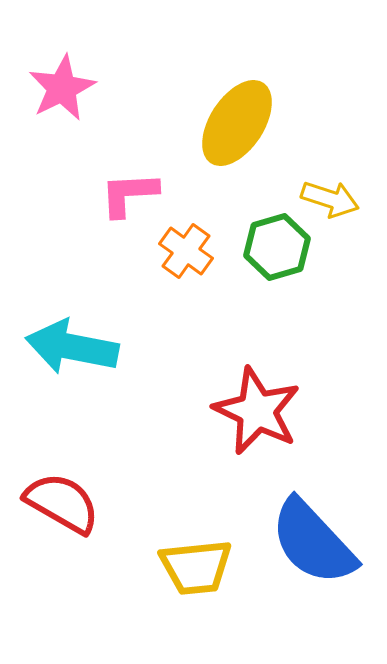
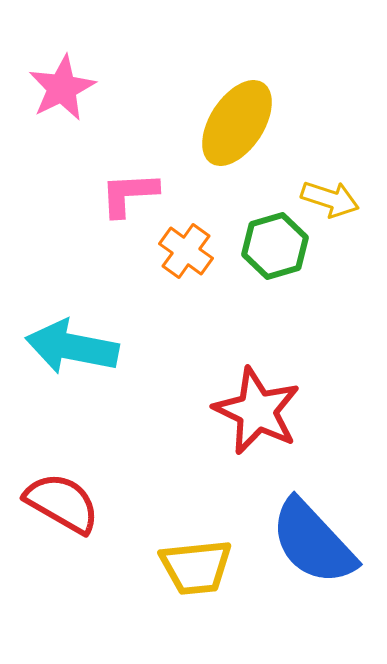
green hexagon: moved 2 px left, 1 px up
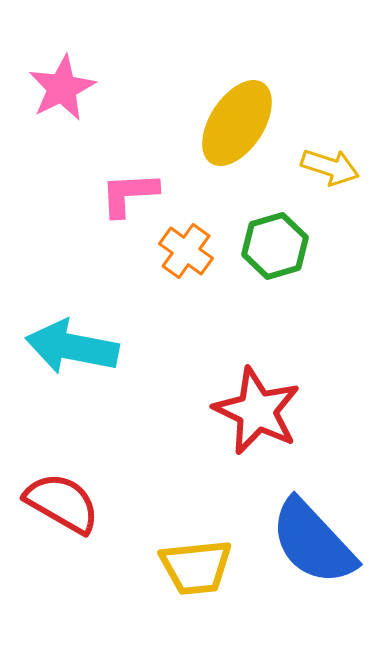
yellow arrow: moved 32 px up
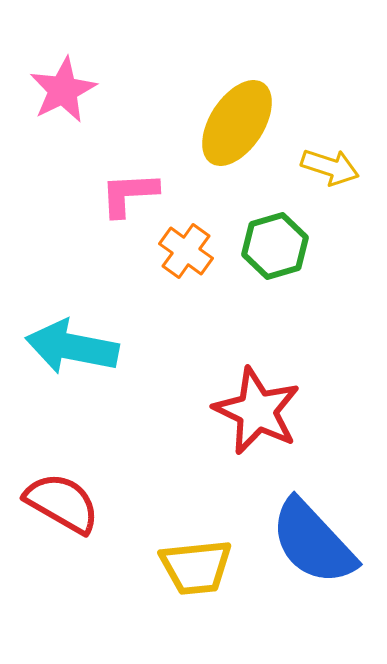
pink star: moved 1 px right, 2 px down
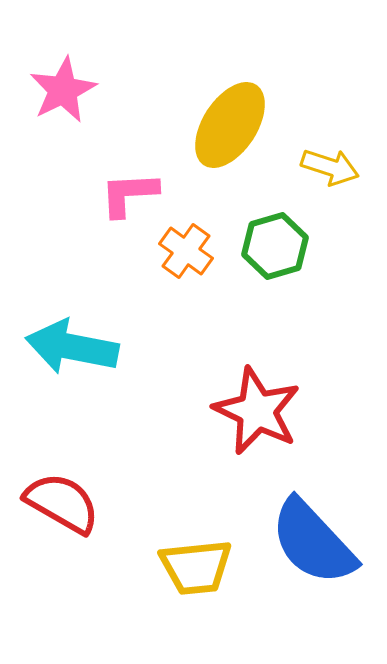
yellow ellipse: moved 7 px left, 2 px down
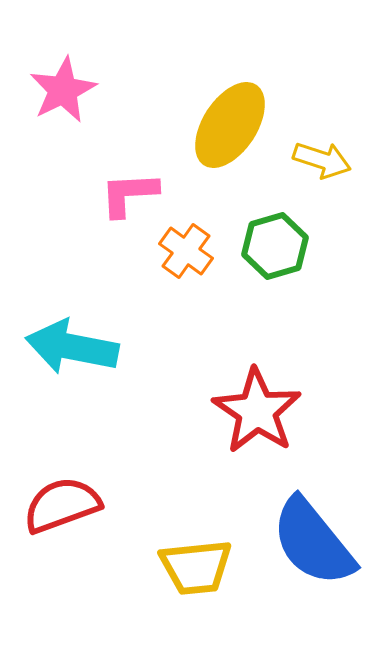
yellow arrow: moved 8 px left, 7 px up
red star: rotated 8 degrees clockwise
red semicircle: moved 2 px down; rotated 50 degrees counterclockwise
blue semicircle: rotated 4 degrees clockwise
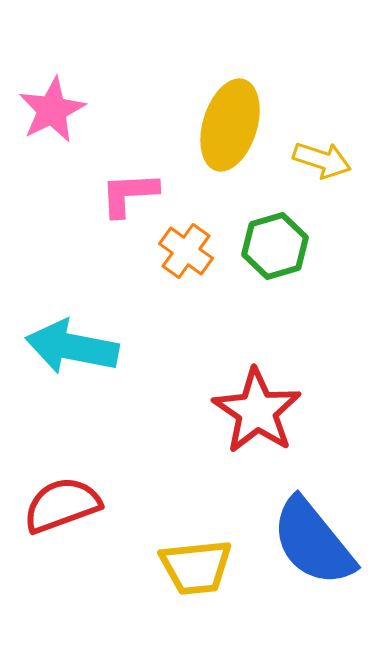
pink star: moved 11 px left, 20 px down
yellow ellipse: rotated 16 degrees counterclockwise
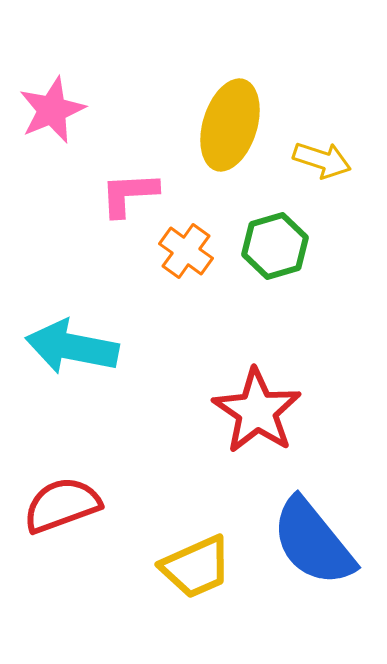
pink star: rotated 4 degrees clockwise
yellow trapezoid: rotated 18 degrees counterclockwise
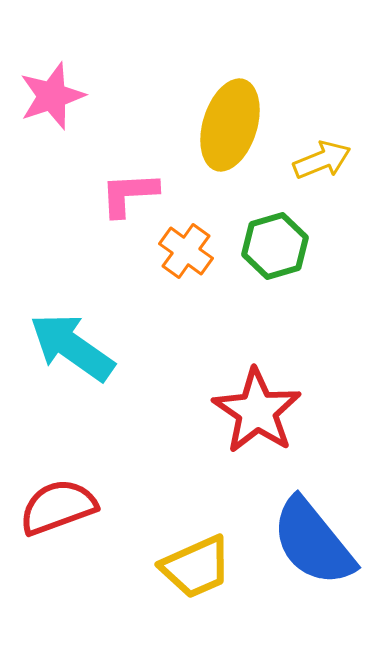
pink star: moved 14 px up; rotated 4 degrees clockwise
yellow arrow: rotated 40 degrees counterclockwise
cyan arrow: rotated 24 degrees clockwise
red semicircle: moved 4 px left, 2 px down
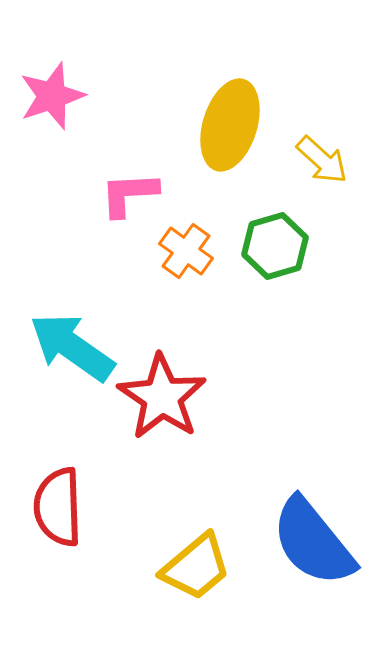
yellow arrow: rotated 64 degrees clockwise
red star: moved 95 px left, 14 px up
red semicircle: rotated 72 degrees counterclockwise
yellow trapezoid: rotated 16 degrees counterclockwise
